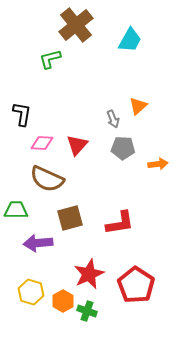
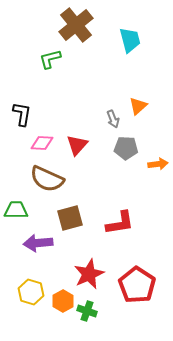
cyan trapezoid: rotated 44 degrees counterclockwise
gray pentagon: moved 3 px right
red pentagon: moved 1 px right
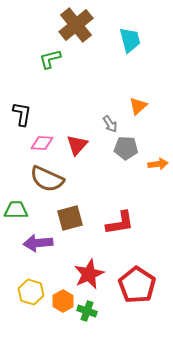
gray arrow: moved 3 px left, 5 px down; rotated 12 degrees counterclockwise
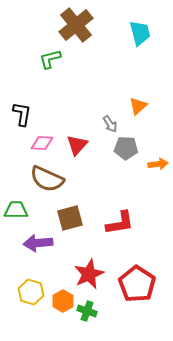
cyan trapezoid: moved 10 px right, 7 px up
red pentagon: moved 1 px up
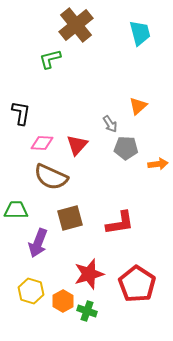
black L-shape: moved 1 px left, 1 px up
brown semicircle: moved 4 px right, 2 px up
purple arrow: rotated 64 degrees counterclockwise
red star: rotated 8 degrees clockwise
yellow hexagon: moved 1 px up
